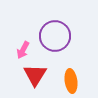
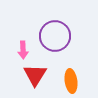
pink arrow: rotated 30 degrees counterclockwise
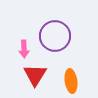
pink arrow: moved 1 px right, 1 px up
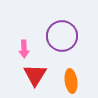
purple circle: moved 7 px right
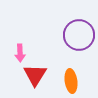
purple circle: moved 17 px right, 1 px up
pink arrow: moved 4 px left, 4 px down
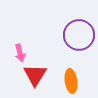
pink arrow: rotated 12 degrees counterclockwise
